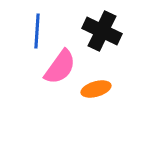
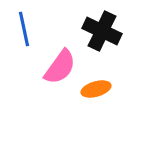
blue line: moved 13 px left, 2 px up; rotated 16 degrees counterclockwise
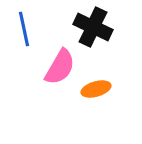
black cross: moved 9 px left, 4 px up
pink semicircle: rotated 6 degrees counterclockwise
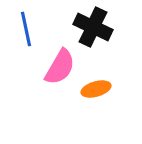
blue line: moved 2 px right
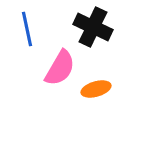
blue line: moved 1 px right
pink semicircle: moved 1 px down
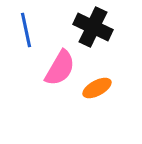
blue line: moved 1 px left, 1 px down
orange ellipse: moved 1 px right, 1 px up; rotated 12 degrees counterclockwise
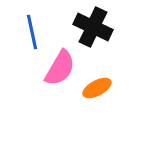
blue line: moved 6 px right, 2 px down
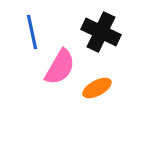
black cross: moved 8 px right, 5 px down
pink semicircle: moved 1 px up
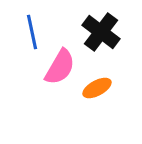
black cross: rotated 12 degrees clockwise
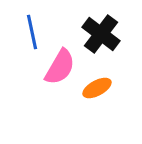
black cross: moved 2 px down
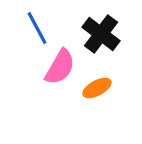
blue line: moved 5 px right, 4 px up; rotated 16 degrees counterclockwise
